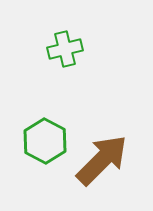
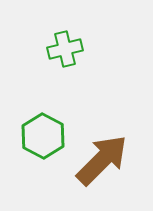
green hexagon: moved 2 px left, 5 px up
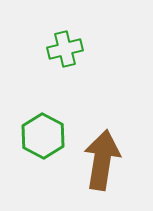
brown arrow: rotated 36 degrees counterclockwise
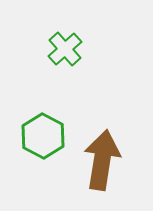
green cross: rotated 28 degrees counterclockwise
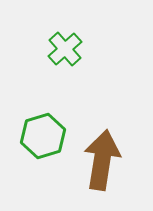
green hexagon: rotated 15 degrees clockwise
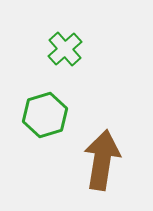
green hexagon: moved 2 px right, 21 px up
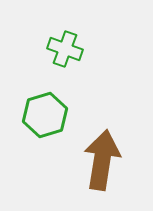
green cross: rotated 28 degrees counterclockwise
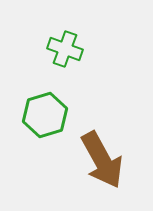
brown arrow: rotated 142 degrees clockwise
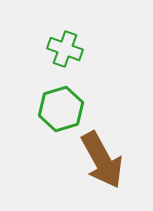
green hexagon: moved 16 px right, 6 px up
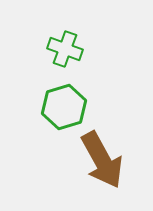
green hexagon: moved 3 px right, 2 px up
